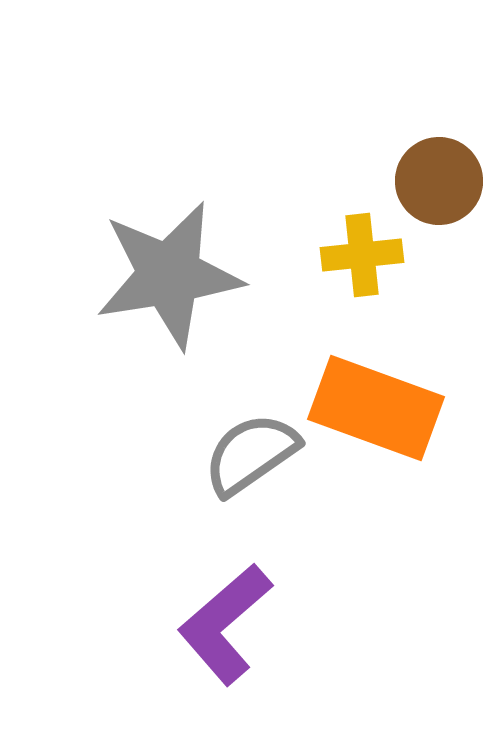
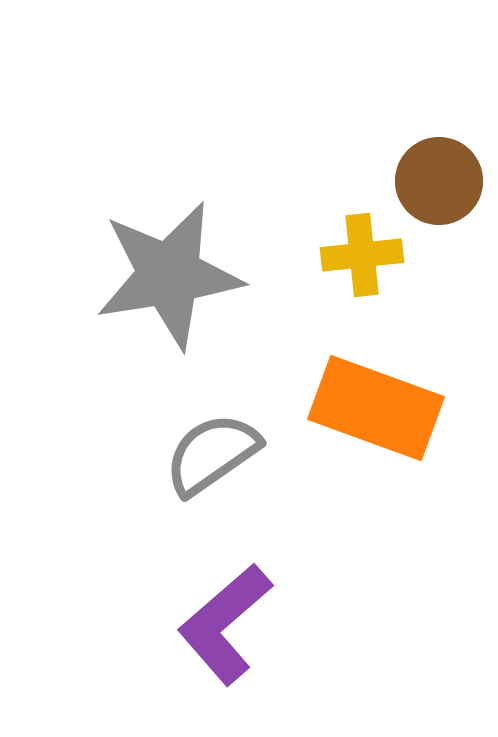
gray semicircle: moved 39 px left
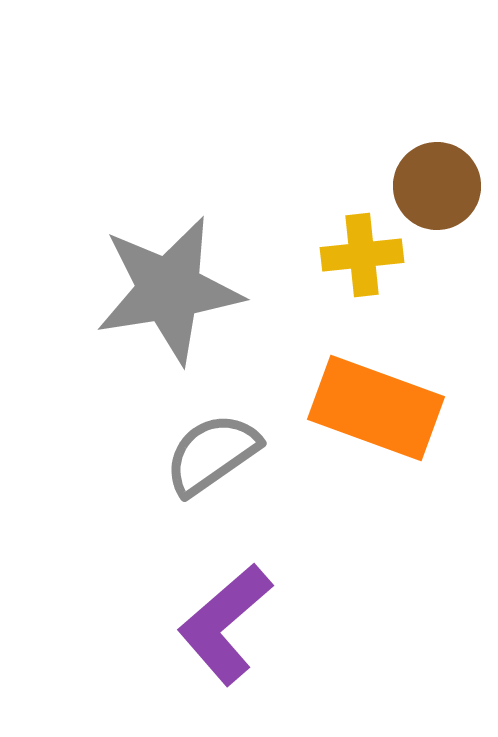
brown circle: moved 2 px left, 5 px down
gray star: moved 15 px down
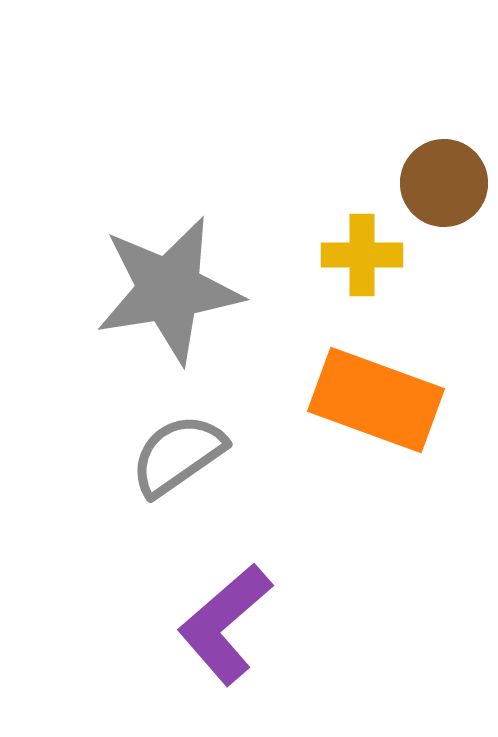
brown circle: moved 7 px right, 3 px up
yellow cross: rotated 6 degrees clockwise
orange rectangle: moved 8 px up
gray semicircle: moved 34 px left, 1 px down
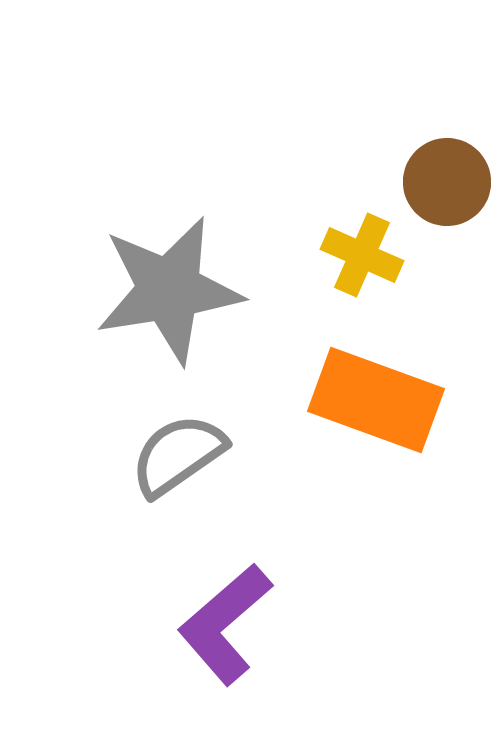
brown circle: moved 3 px right, 1 px up
yellow cross: rotated 24 degrees clockwise
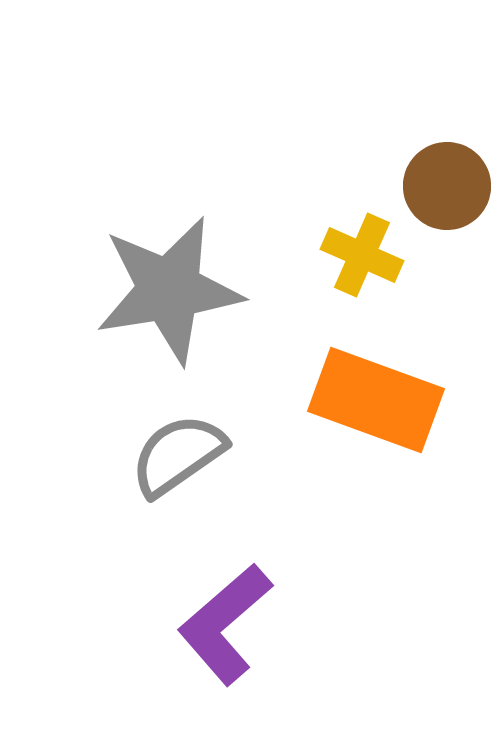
brown circle: moved 4 px down
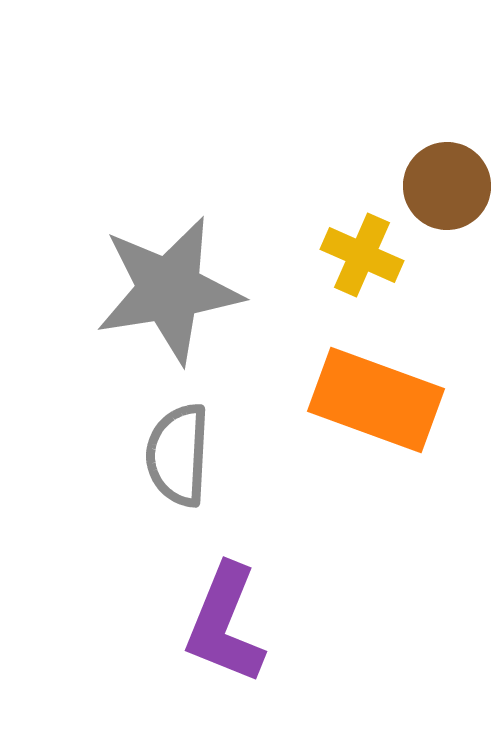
gray semicircle: rotated 52 degrees counterclockwise
purple L-shape: rotated 27 degrees counterclockwise
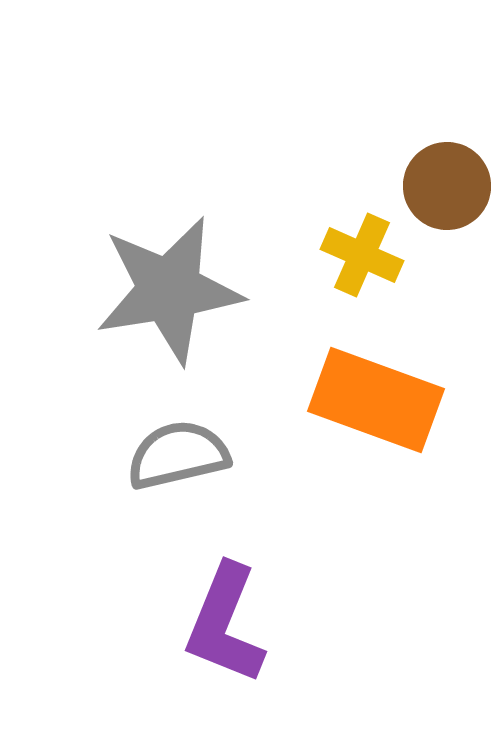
gray semicircle: rotated 74 degrees clockwise
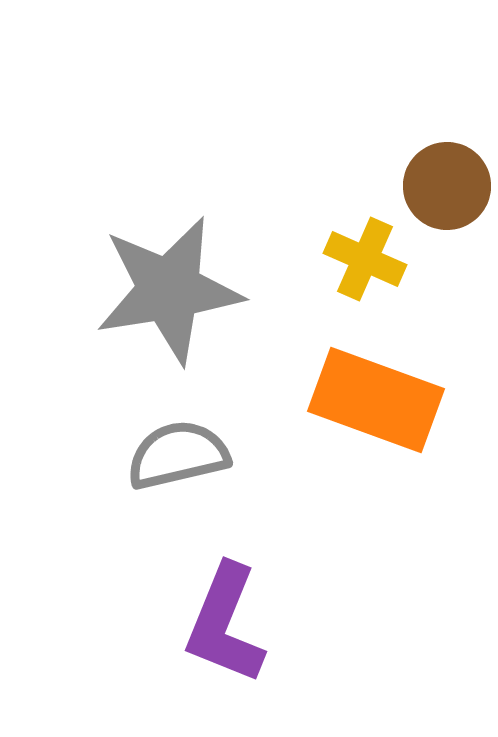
yellow cross: moved 3 px right, 4 px down
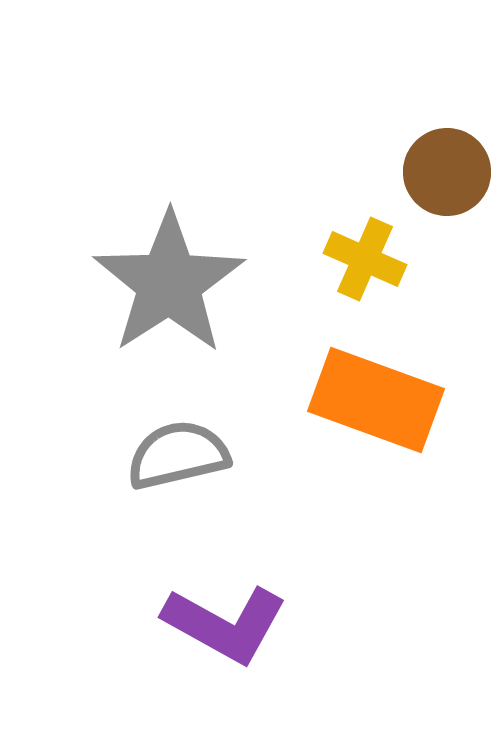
brown circle: moved 14 px up
gray star: moved 7 px up; rotated 24 degrees counterclockwise
purple L-shape: rotated 83 degrees counterclockwise
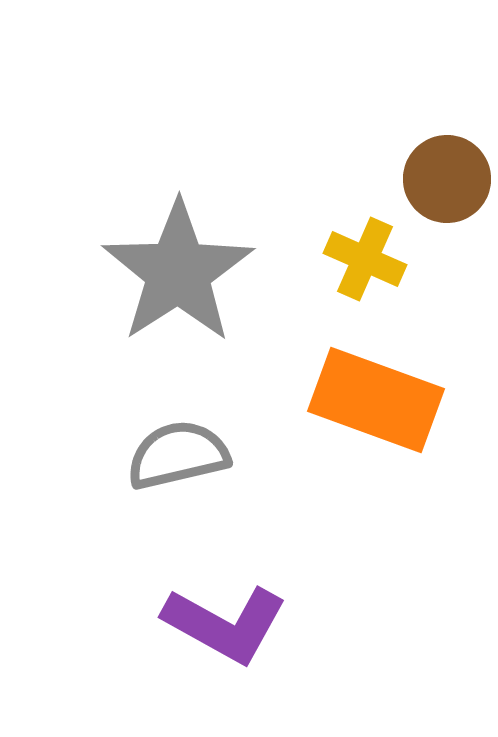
brown circle: moved 7 px down
gray star: moved 9 px right, 11 px up
